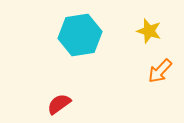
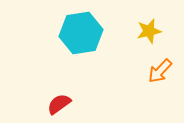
yellow star: rotated 30 degrees counterclockwise
cyan hexagon: moved 1 px right, 2 px up
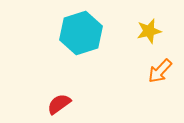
cyan hexagon: rotated 9 degrees counterclockwise
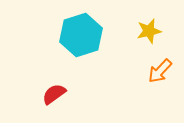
cyan hexagon: moved 2 px down
red semicircle: moved 5 px left, 10 px up
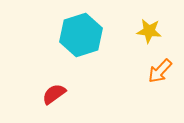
yellow star: rotated 20 degrees clockwise
